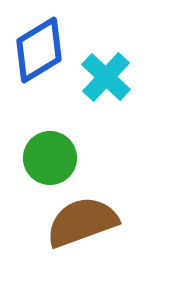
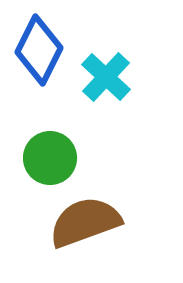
blue diamond: rotated 32 degrees counterclockwise
brown semicircle: moved 3 px right
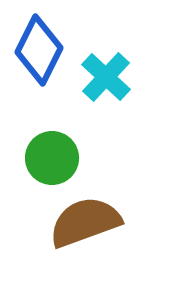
green circle: moved 2 px right
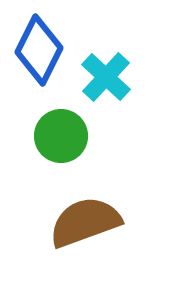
green circle: moved 9 px right, 22 px up
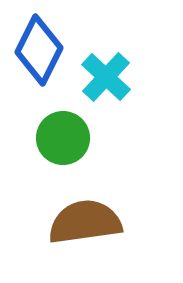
green circle: moved 2 px right, 2 px down
brown semicircle: rotated 12 degrees clockwise
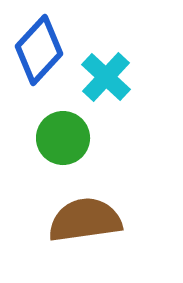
blue diamond: rotated 16 degrees clockwise
brown semicircle: moved 2 px up
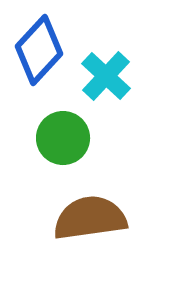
cyan cross: moved 1 px up
brown semicircle: moved 5 px right, 2 px up
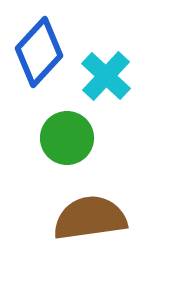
blue diamond: moved 2 px down
green circle: moved 4 px right
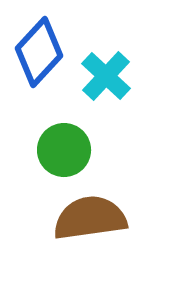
green circle: moved 3 px left, 12 px down
